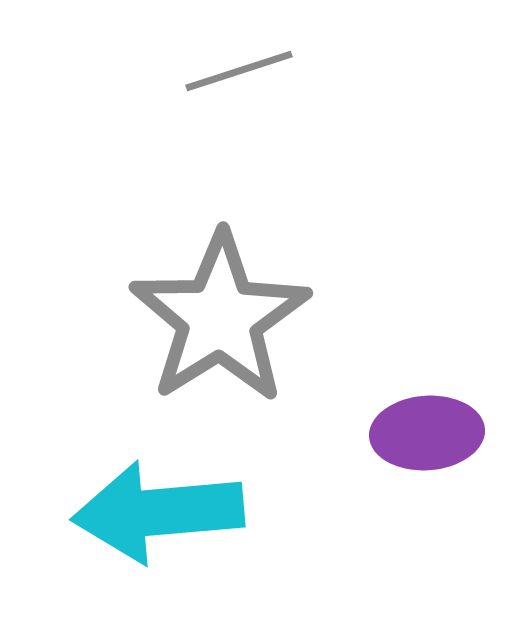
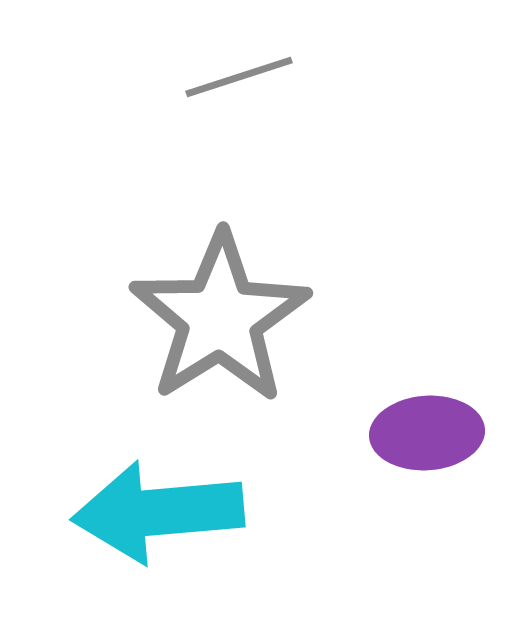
gray line: moved 6 px down
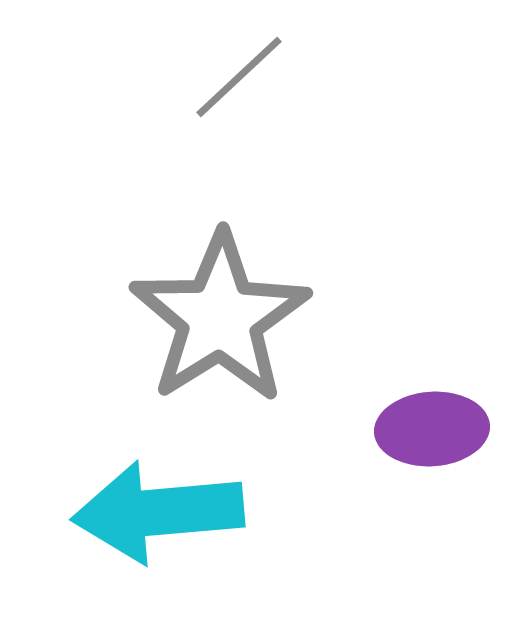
gray line: rotated 25 degrees counterclockwise
purple ellipse: moved 5 px right, 4 px up
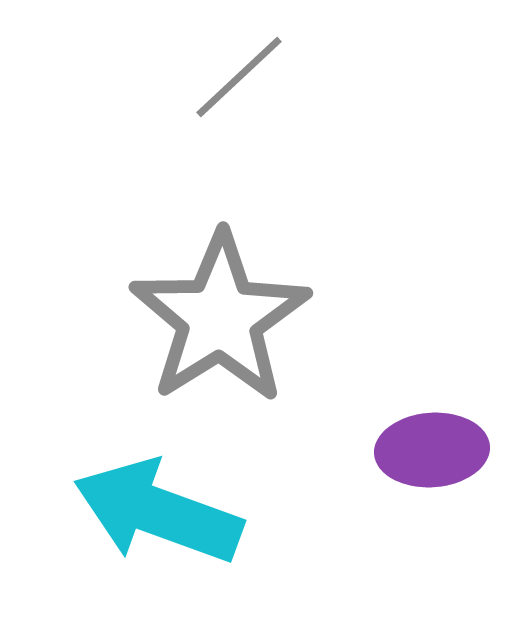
purple ellipse: moved 21 px down
cyan arrow: rotated 25 degrees clockwise
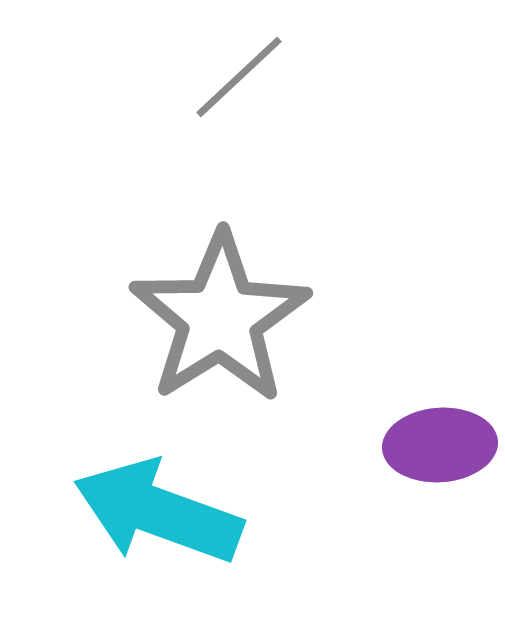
purple ellipse: moved 8 px right, 5 px up
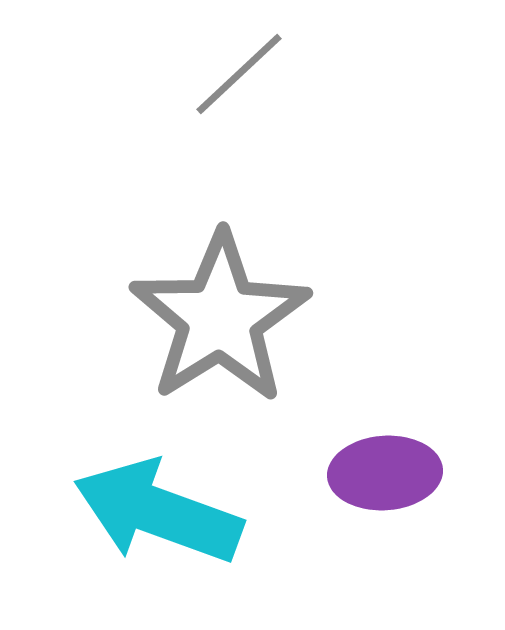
gray line: moved 3 px up
purple ellipse: moved 55 px left, 28 px down
